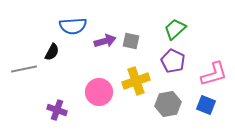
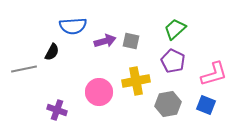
yellow cross: rotated 8 degrees clockwise
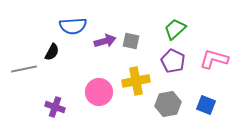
pink L-shape: moved 15 px up; rotated 148 degrees counterclockwise
purple cross: moved 2 px left, 3 px up
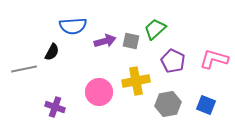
green trapezoid: moved 20 px left
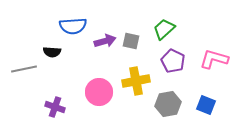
green trapezoid: moved 9 px right
black semicircle: rotated 66 degrees clockwise
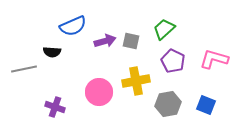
blue semicircle: rotated 20 degrees counterclockwise
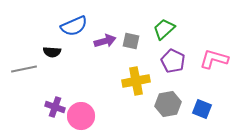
blue semicircle: moved 1 px right
pink circle: moved 18 px left, 24 px down
blue square: moved 4 px left, 4 px down
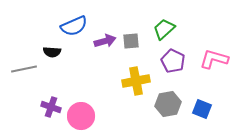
gray square: rotated 18 degrees counterclockwise
purple cross: moved 4 px left
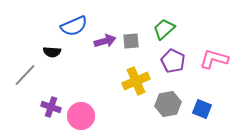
gray line: moved 1 px right, 6 px down; rotated 35 degrees counterclockwise
yellow cross: rotated 12 degrees counterclockwise
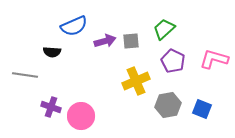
gray line: rotated 55 degrees clockwise
gray hexagon: moved 1 px down
